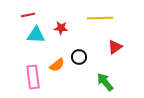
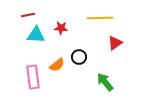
red triangle: moved 4 px up
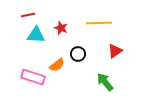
yellow line: moved 1 px left, 5 px down
red star: rotated 16 degrees clockwise
red triangle: moved 8 px down
black circle: moved 1 px left, 3 px up
pink rectangle: rotated 65 degrees counterclockwise
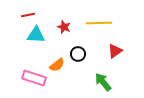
red star: moved 3 px right, 1 px up
pink rectangle: moved 1 px right, 1 px down
green arrow: moved 2 px left
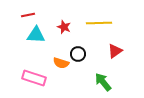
orange semicircle: moved 4 px right, 2 px up; rotated 56 degrees clockwise
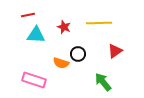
pink rectangle: moved 2 px down
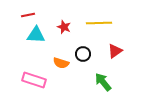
black circle: moved 5 px right
